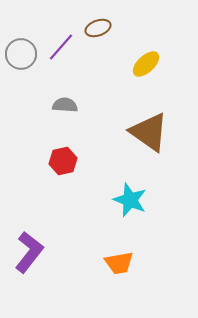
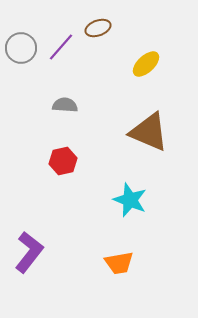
gray circle: moved 6 px up
brown triangle: rotated 12 degrees counterclockwise
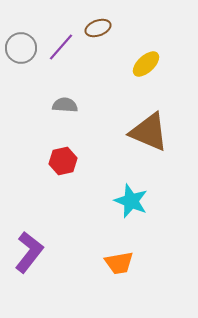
cyan star: moved 1 px right, 1 px down
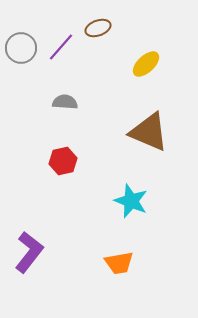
gray semicircle: moved 3 px up
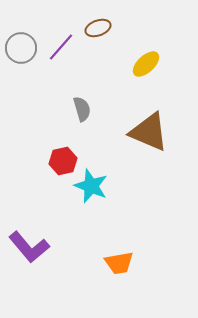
gray semicircle: moved 17 px right, 7 px down; rotated 70 degrees clockwise
cyan star: moved 40 px left, 15 px up
purple L-shape: moved 5 px up; rotated 102 degrees clockwise
